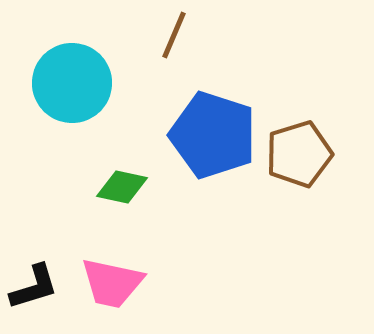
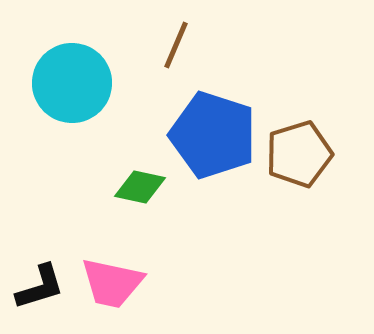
brown line: moved 2 px right, 10 px down
green diamond: moved 18 px right
black L-shape: moved 6 px right
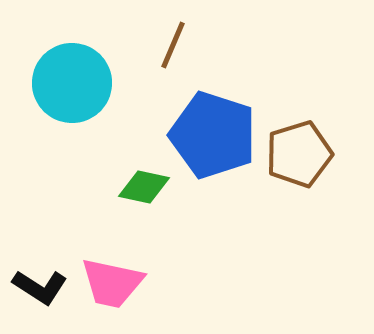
brown line: moved 3 px left
green diamond: moved 4 px right
black L-shape: rotated 50 degrees clockwise
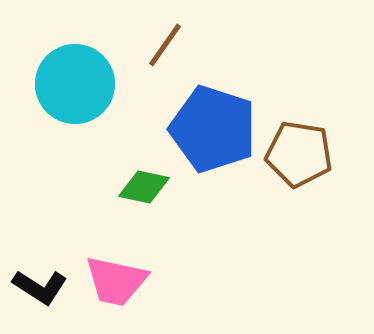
brown line: moved 8 px left; rotated 12 degrees clockwise
cyan circle: moved 3 px right, 1 px down
blue pentagon: moved 6 px up
brown pentagon: rotated 26 degrees clockwise
pink trapezoid: moved 4 px right, 2 px up
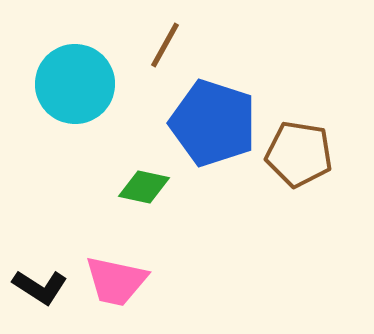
brown line: rotated 6 degrees counterclockwise
blue pentagon: moved 6 px up
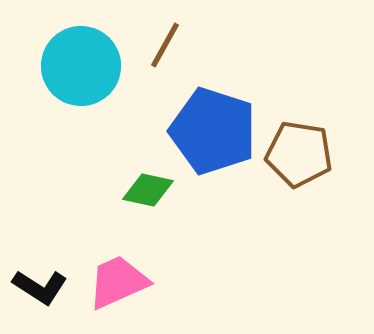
cyan circle: moved 6 px right, 18 px up
blue pentagon: moved 8 px down
green diamond: moved 4 px right, 3 px down
pink trapezoid: moved 2 px right, 1 px down; rotated 144 degrees clockwise
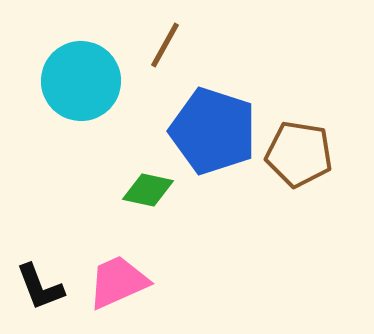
cyan circle: moved 15 px down
black L-shape: rotated 36 degrees clockwise
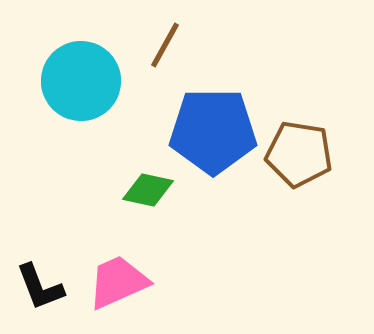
blue pentagon: rotated 18 degrees counterclockwise
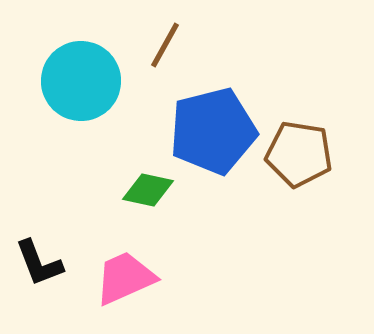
blue pentagon: rotated 14 degrees counterclockwise
pink trapezoid: moved 7 px right, 4 px up
black L-shape: moved 1 px left, 24 px up
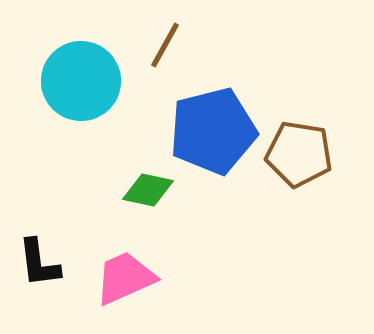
black L-shape: rotated 14 degrees clockwise
